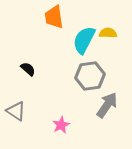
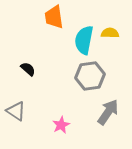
yellow semicircle: moved 2 px right
cyan semicircle: rotated 16 degrees counterclockwise
gray arrow: moved 1 px right, 7 px down
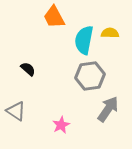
orange trapezoid: rotated 20 degrees counterclockwise
gray arrow: moved 3 px up
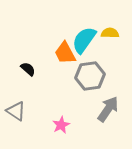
orange trapezoid: moved 11 px right, 36 px down
cyan semicircle: rotated 24 degrees clockwise
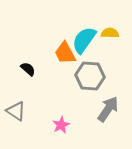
gray hexagon: rotated 12 degrees clockwise
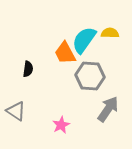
black semicircle: rotated 56 degrees clockwise
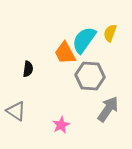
yellow semicircle: rotated 72 degrees counterclockwise
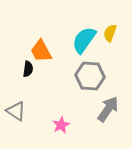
orange trapezoid: moved 24 px left, 2 px up
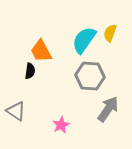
black semicircle: moved 2 px right, 2 px down
